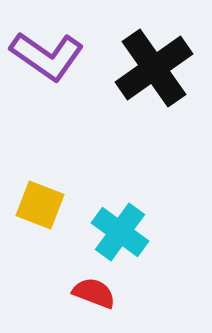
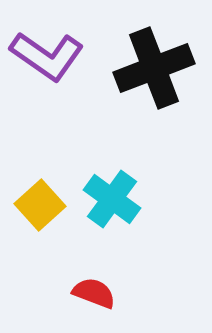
black cross: rotated 14 degrees clockwise
yellow square: rotated 27 degrees clockwise
cyan cross: moved 8 px left, 33 px up
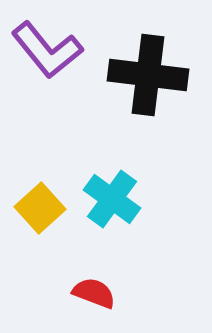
purple L-shape: moved 6 px up; rotated 16 degrees clockwise
black cross: moved 6 px left, 7 px down; rotated 28 degrees clockwise
yellow square: moved 3 px down
